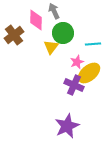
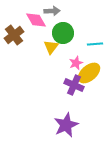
gray arrow: moved 2 px left; rotated 112 degrees clockwise
pink diamond: rotated 30 degrees counterclockwise
cyan line: moved 2 px right
pink star: moved 1 px left, 1 px down
purple star: moved 1 px left, 1 px up
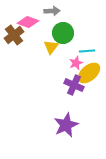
pink diamond: moved 8 px left, 2 px down; rotated 40 degrees counterclockwise
cyan line: moved 8 px left, 7 px down
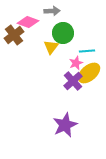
purple cross: moved 1 px left, 4 px up; rotated 24 degrees clockwise
purple star: moved 1 px left
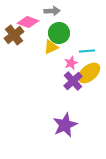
green circle: moved 4 px left
yellow triangle: rotated 28 degrees clockwise
pink star: moved 5 px left
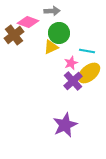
cyan line: rotated 14 degrees clockwise
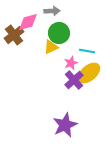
pink diamond: rotated 35 degrees counterclockwise
purple cross: moved 1 px right, 1 px up
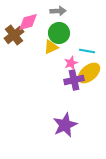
gray arrow: moved 6 px right
purple cross: rotated 30 degrees clockwise
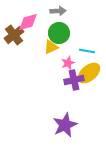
pink star: moved 3 px left
